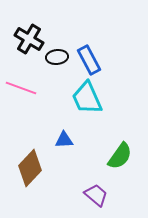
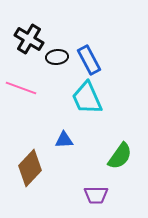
purple trapezoid: rotated 140 degrees clockwise
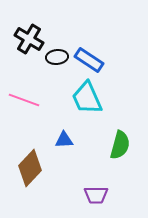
blue rectangle: rotated 28 degrees counterclockwise
pink line: moved 3 px right, 12 px down
green semicircle: moved 11 px up; rotated 20 degrees counterclockwise
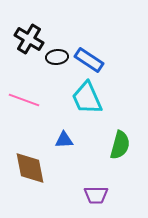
brown diamond: rotated 54 degrees counterclockwise
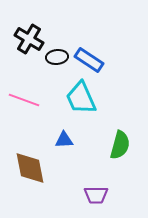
cyan trapezoid: moved 6 px left
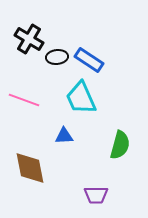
blue triangle: moved 4 px up
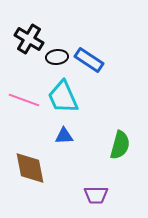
cyan trapezoid: moved 18 px left, 1 px up
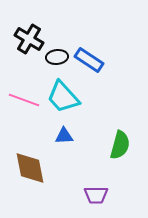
cyan trapezoid: rotated 18 degrees counterclockwise
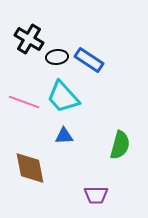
pink line: moved 2 px down
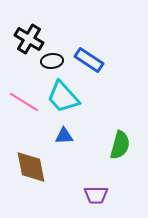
black ellipse: moved 5 px left, 4 px down
pink line: rotated 12 degrees clockwise
brown diamond: moved 1 px right, 1 px up
